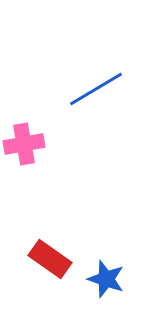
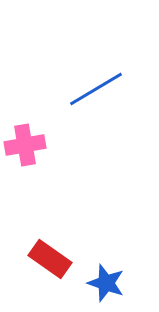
pink cross: moved 1 px right, 1 px down
blue star: moved 4 px down
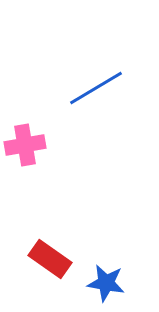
blue line: moved 1 px up
blue star: rotated 9 degrees counterclockwise
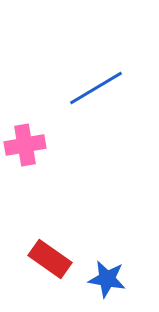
blue star: moved 1 px right, 4 px up
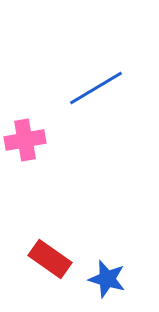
pink cross: moved 5 px up
blue star: rotated 6 degrees clockwise
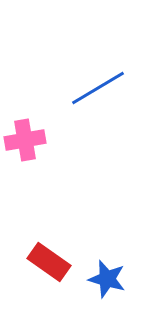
blue line: moved 2 px right
red rectangle: moved 1 px left, 3 px down
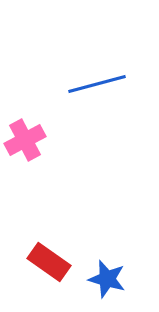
blue line: moved 1 px left, 4 px up; rotated 16 degrees clockwise
pink cross: rotated 18 degrees counterclockwise
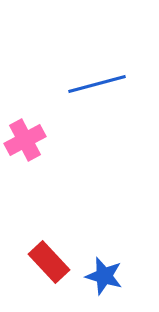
red rectangle: rotated 12 degrees clockwise
blue star: moved 3 px left, 3 px up
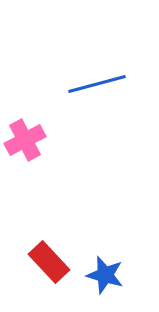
blue star: moved 1 px right, 1 px up
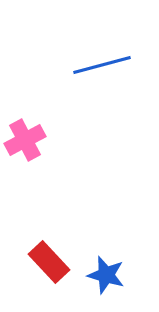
blue line: moved 5 px right, 19 px up
blue star: moved 1 px right
